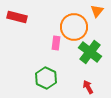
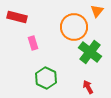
pink rectangle: moved 23 px left; rotated 24 degrees counterclockwise
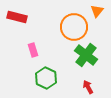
pink rectangle: moved 7 px down
green cross: moved 4 px left, 3 px down
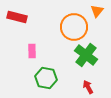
pink rectangle: moved 1 px left, 1 px down; rotated 16 degrees clockwise
green hexagon: rotated 15 degrees counterclockwise
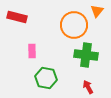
orange circle: moved 2 px up
green cross: rotated 30 degrees counterclockwise
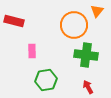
red rectangle: moved 3 px left, 4 px down
green hexagon: moved 2 px down; rotated 20 degrees counterclockwise
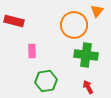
green hexagon: moved 1 px down
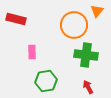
red rectangle: moved 2 px right, 2 px up
pink rectangle: moved 1 px down
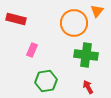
orange circle: moved 2 px up
pink rectangle: moved 2 px up; rotated 24 degrees clockwise
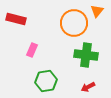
red arrow: rotated 88 degrees counterclockwise
